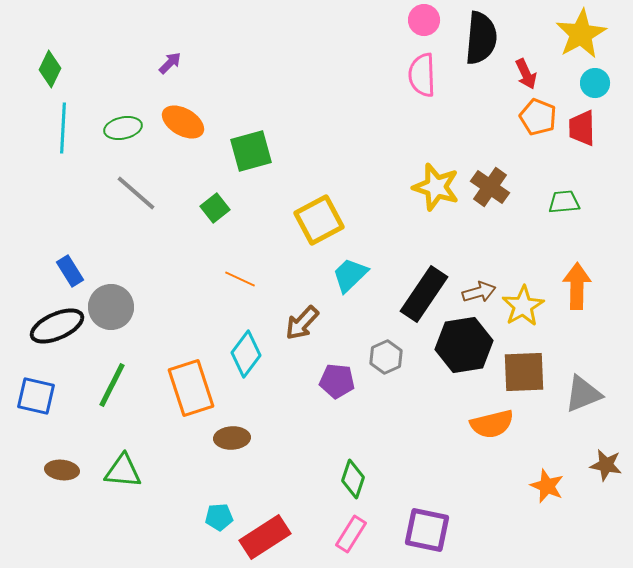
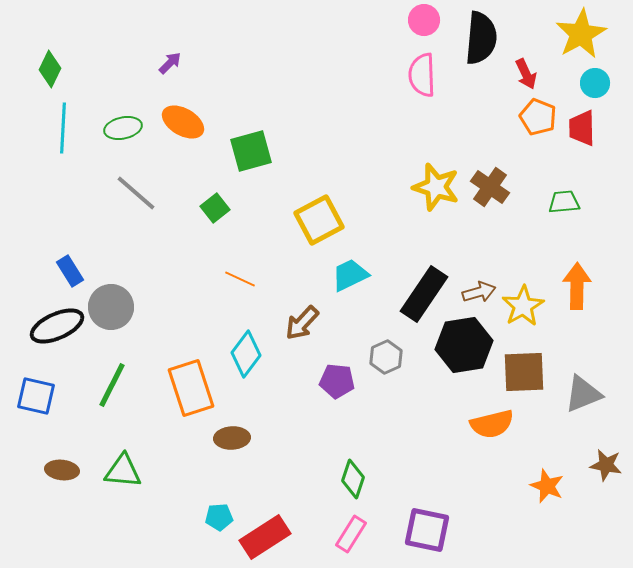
cyan trapezoid at (350, 275): rotated 18 degrees clockwise
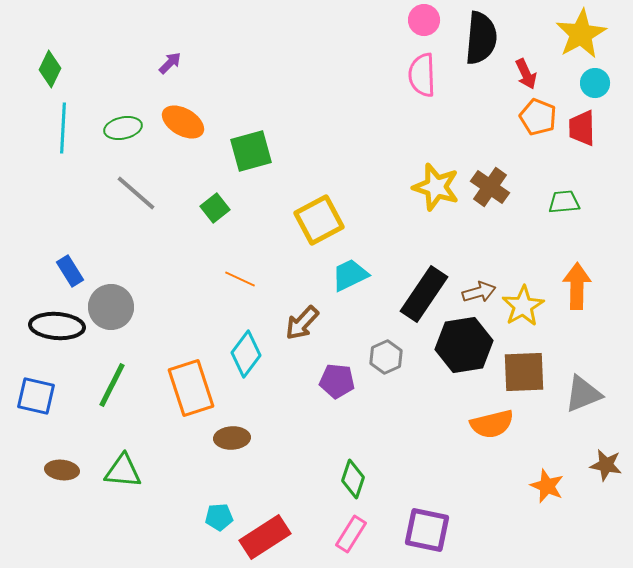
black ellipse at (57, 326): rotated 28 degrees clockwise
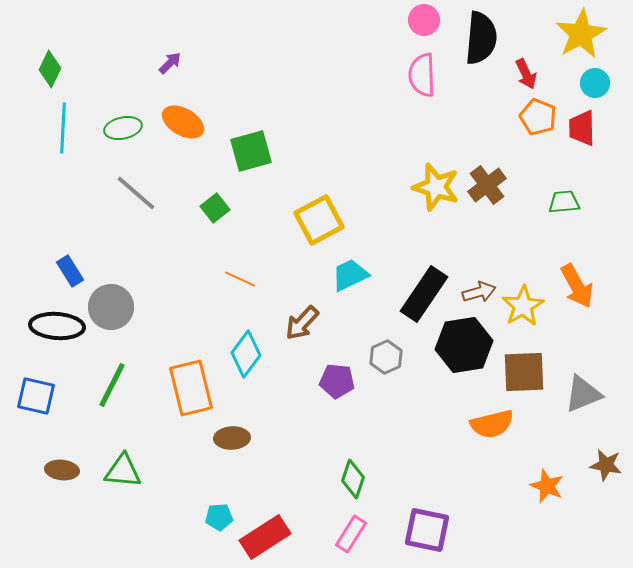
brown cross at (490, 187): moved 3 px left, 2 px up; rotated 18 degrees clockwise
orange arrow at (577, 286): rotated 150 degrees clockwise
orange rectangle at (191, 388): rotated 4 degrees clockwise
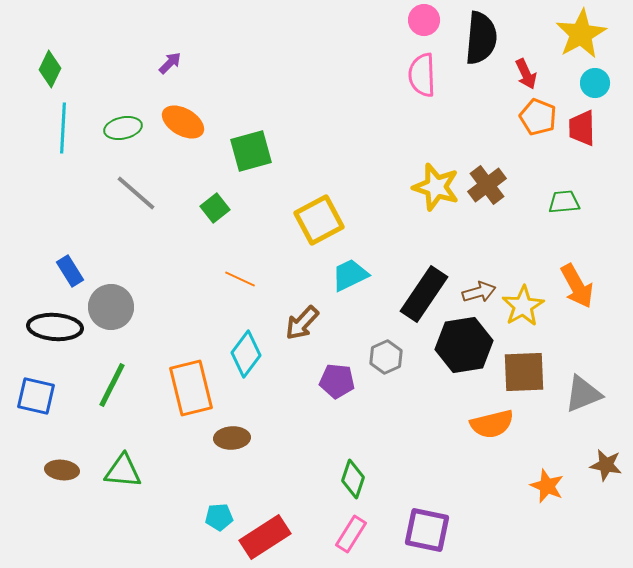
black ellipse at (57, 326): moved 2 px left, 1 px down
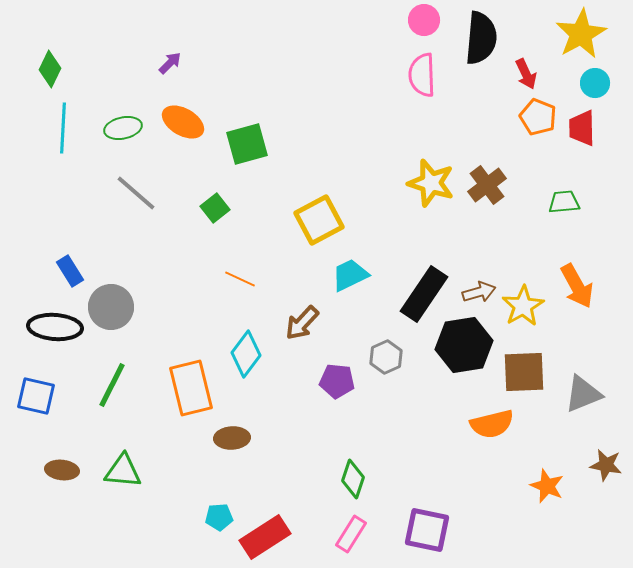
green square at (251, 151): moved 4 px left, 7 px up
yellow star at (436, 187): moved 5 px left, 4 px up
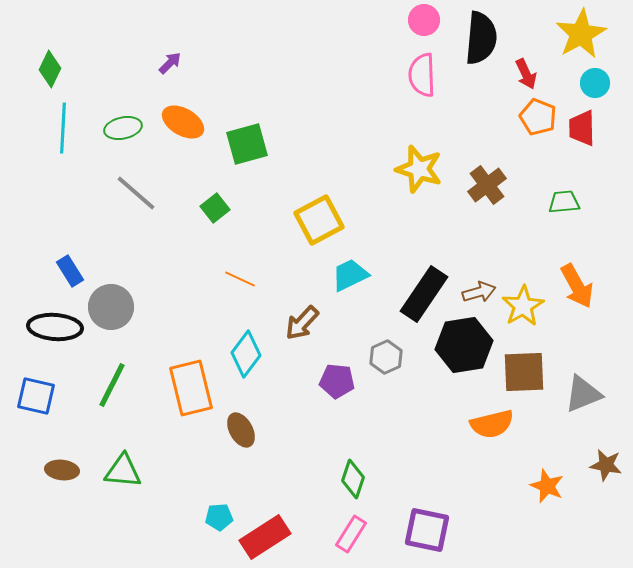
yellow star at (431, 183): moved 12 px left, 14 px up
brown ellipse at (232, 438): moved 9 px right, 8 px up; rotated 64 degrees clockwise
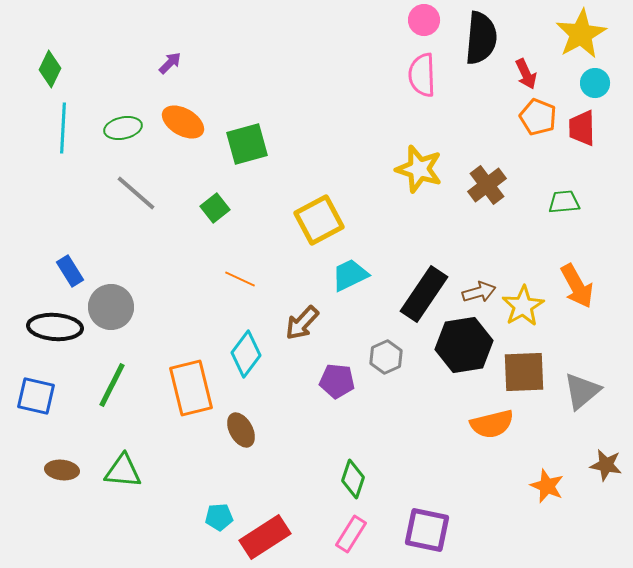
gray triangle at (583, 394): moved 1 px left, 3 px up; rotated 18 degrees counterclockwise
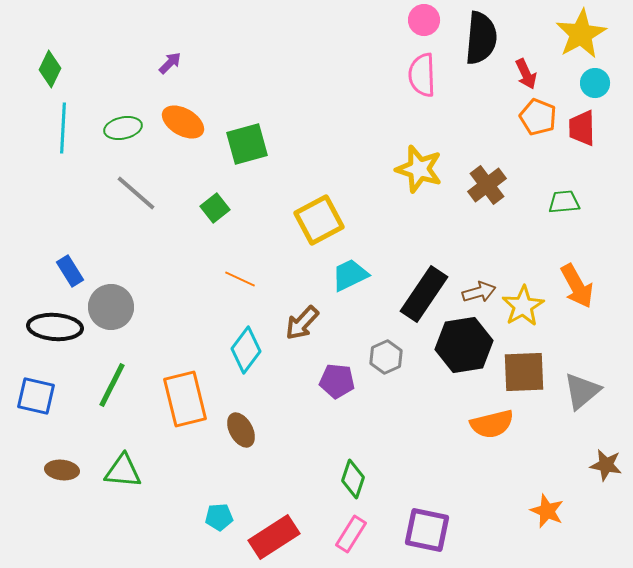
cyan diamond at (246, 354): moved 4 px up
orange rectangle at (191, 388): moved 6 px left, 11 px down
orange star at (547, 486): moved 25 px down
red rectangle at (265, 537): moved 9 px right
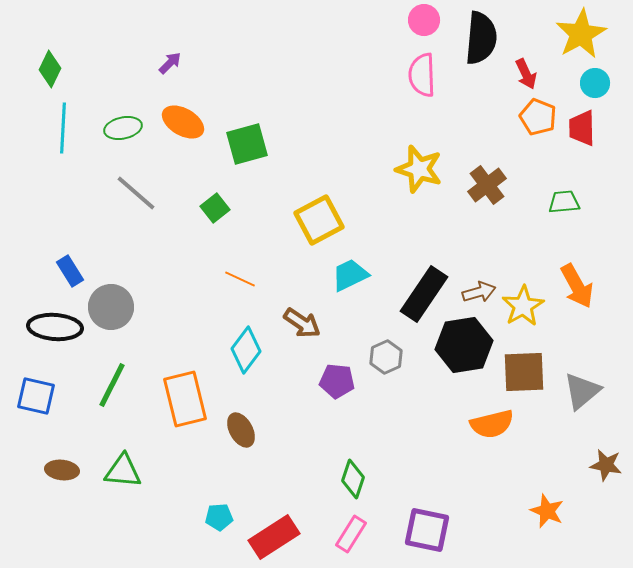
brown arrow at (302, 323): rotated 99 degrees counterclockwise
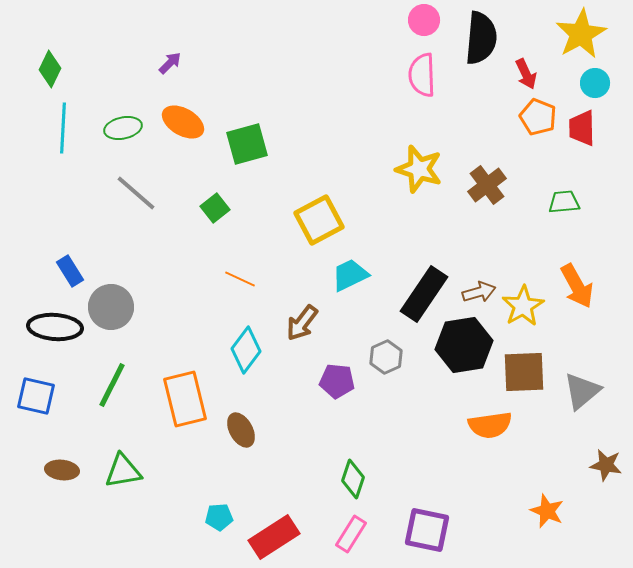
brown arrow at (302, 323): rotated 93 degrees clockwise
orange semicircle at (492, 424): moved 2 px left, 1 px down; rotated 6 degrees clockwise
green triangle at (123, 471): rotated 15 degrees counterclockwise
